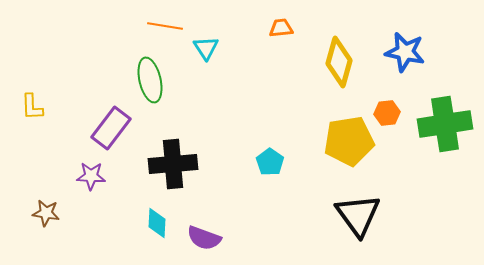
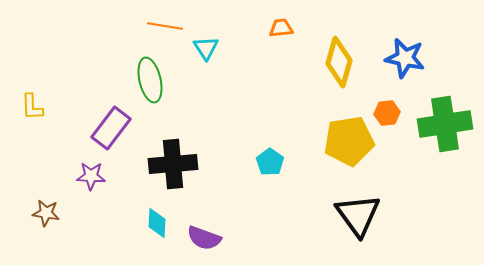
blue star: moved 6 px down
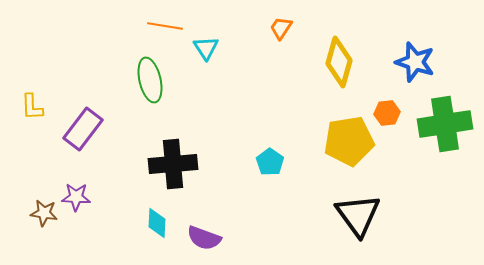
orange trapezoid: rotated 50 degrees counterclockwise
blue star: moved 10 px right, 4 px down; rotated 6 degrees clockwise
purple rectangle: moved 28 px left, 1 px down
purple star: moved 15 px left, 21 px down
brown star: moved 2 px left
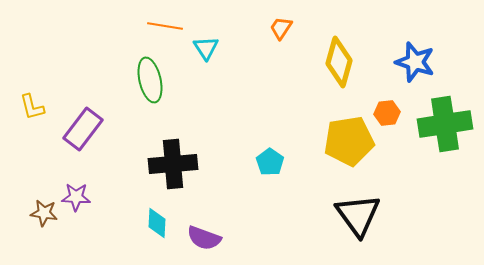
yellow L-shape: rotated 12 degrees counterclockwise
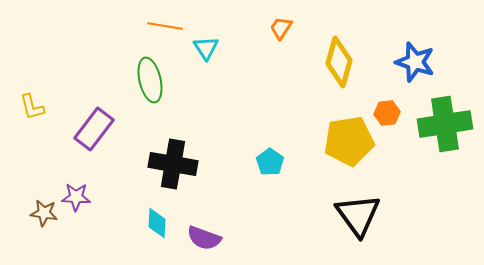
purple rectangle: moved 11 px right
black cross: rotated 15 degrees clockwise
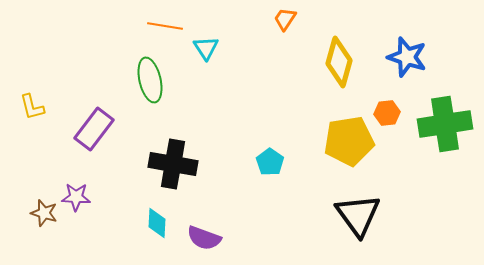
orange trapezoid: moved 4 px right, 9 px up
blue star: moved 8 px left, 5 px up
brown star: rotated 8 degrees clockwise
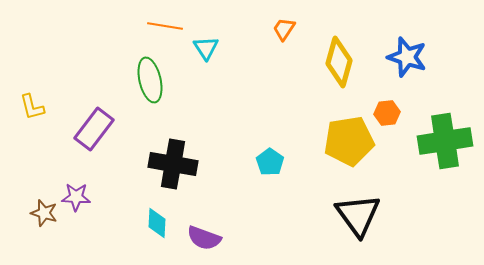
orange trapezoid: moved 1 px left, 10 px down
green cross: moved 17 px down
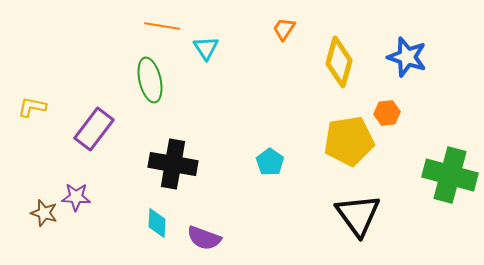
orange line: moved 3 px left
yellow L-shape: rotated 116 degrees clockwise
green cross: moved 5 px right, 34 px down; rotated 24 degrees clockwise
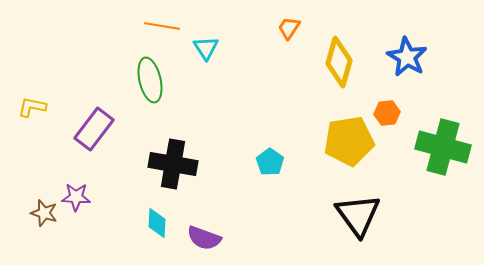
orange trapezoid: moved 5 px right, 1 px up
blue star: rotated 12 degrees clockwise
green cross: moved 7 px left, 28 px up
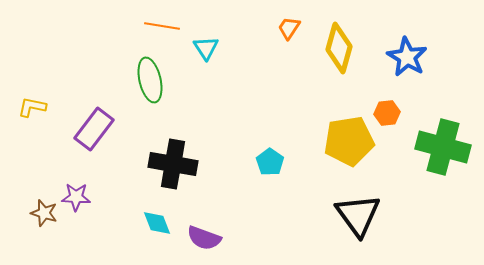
yellow diamond: moved 14 px up
cyan diamond: rotated 24 degrees counterclockwise
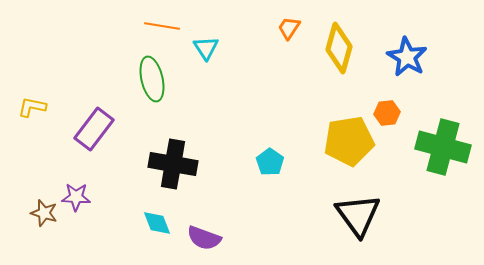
green ellipse: moved 2 px right, 1 px up
